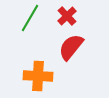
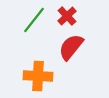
green line: moved 4 px right, 2 px down; rotated 8 degrees clockwise
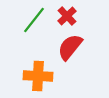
red semicircle: moved 1 px left
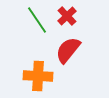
green line: moved 3 px right; rotated 72 degrees counterclockwise
red semicircle: moved 2 px left, 3 px down
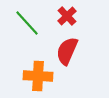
green line: moved 10 px left, 3 px down; rotated 8 degrees counterclockwise
red semicircle: moved 1 px left, 1 px down; rotated 16 degrees counterclockwise
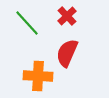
red semicircle: moved 2 px down
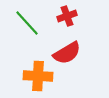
red cross: rotated 24 degrees clockwise
red semicircle: rotated 144 degrees counterclockwise
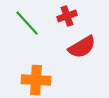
red semicircle: moved 15 px right, 6 px up
orange cross: moved 2 px left, 4 px down
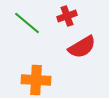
green line: rotated 8 degrees counterclockwise
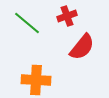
red semicircle: rotated 20 degrees counterclockwise
